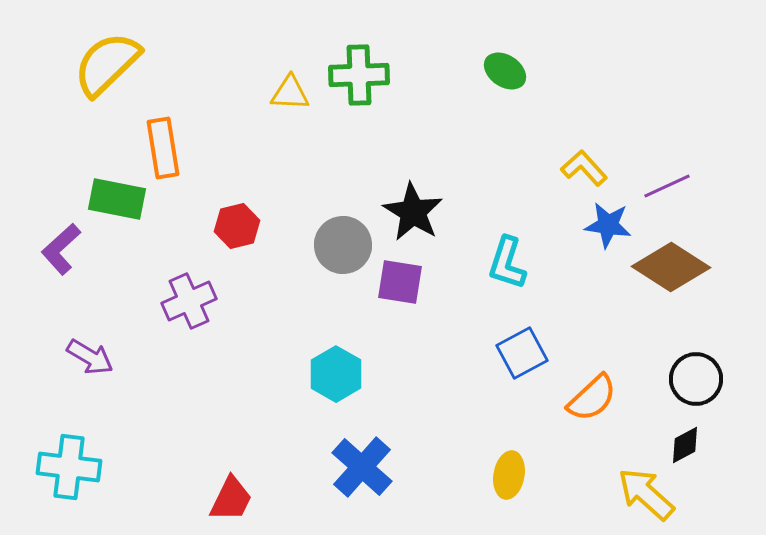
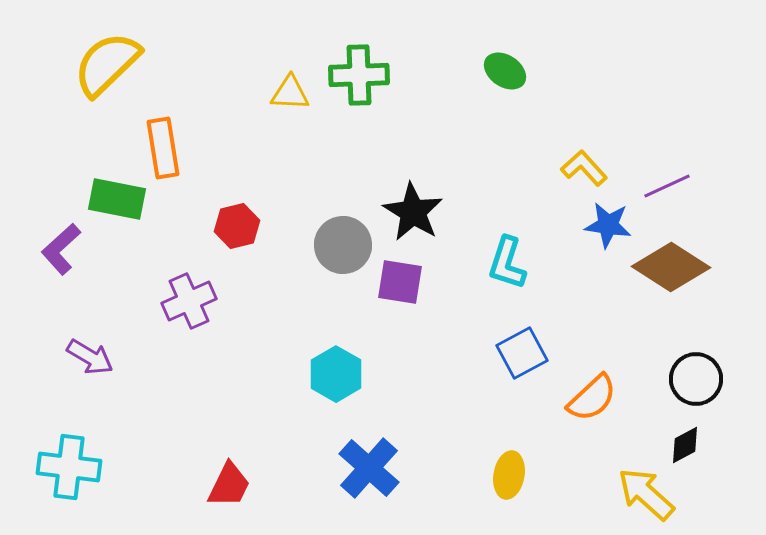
blue cross: moved 7 px right, 1 px down
red trapezoid: moved 2 px left, 14 px up
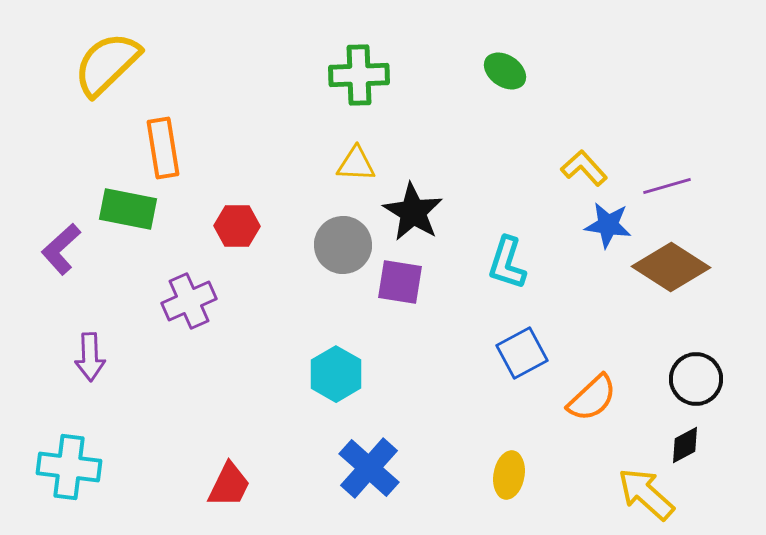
yellow triangle: moved 66 px right, 71 px down
purple line: rotated 9 degrees clockwise
green rectangle: moved 11 px right, 10 px down
red hexagon: rotated 15 degrees clockwise
purple arrow: rotated 57 degrees clockwise
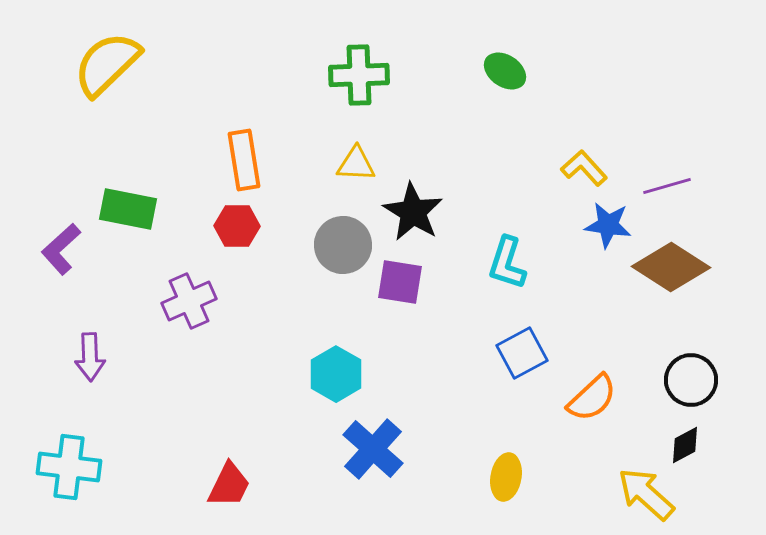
orange rectangle: moved 81 px right, 12 px down
black circle: moved 5 px left, 1 px down
blue cross: moved 4 px right, 19 px up
yellow ellipse: moved 3 px left, 2 px down
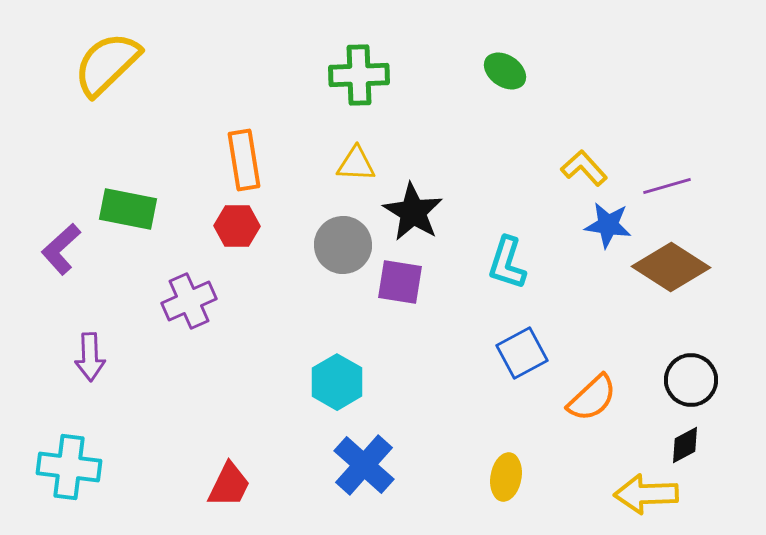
cyan hexagon: moved 1 px right, 8 px down
blue cross: moved 9 px left, 16 px down
yellow arrow: rotated 44 degrees counterclockwise
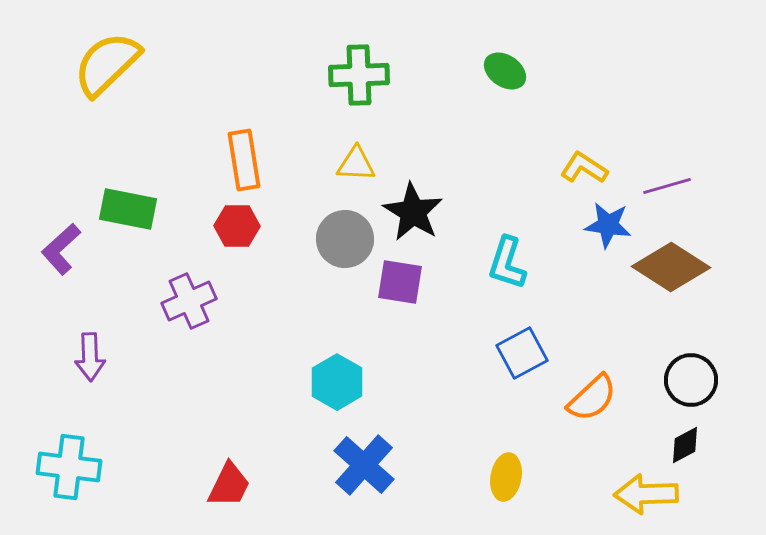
yellow L-shape: rotated 15 degrees counterclockwise
gray circle: moved 2 px right, 6 px up
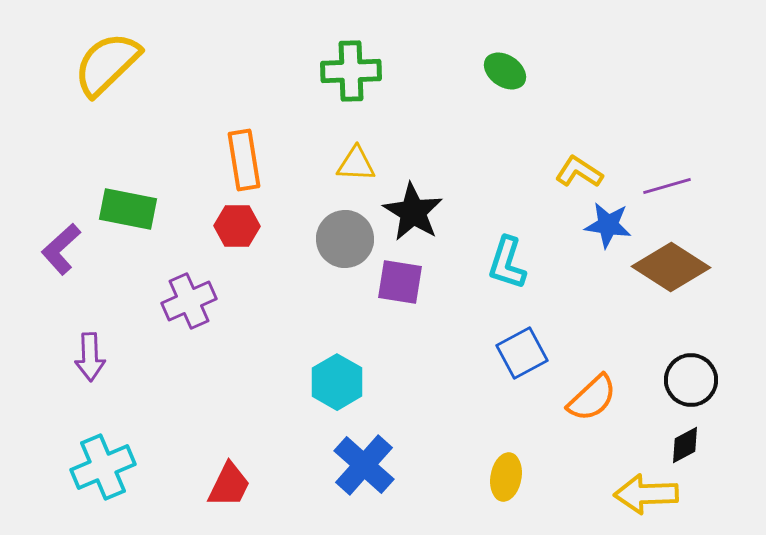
green cross: moved 8 px left, 4 px up
yellow L-shape: moved 5 px left, 4 px down
cyan cross: moved 34 px right; rotated 30 degrees counterclockwise
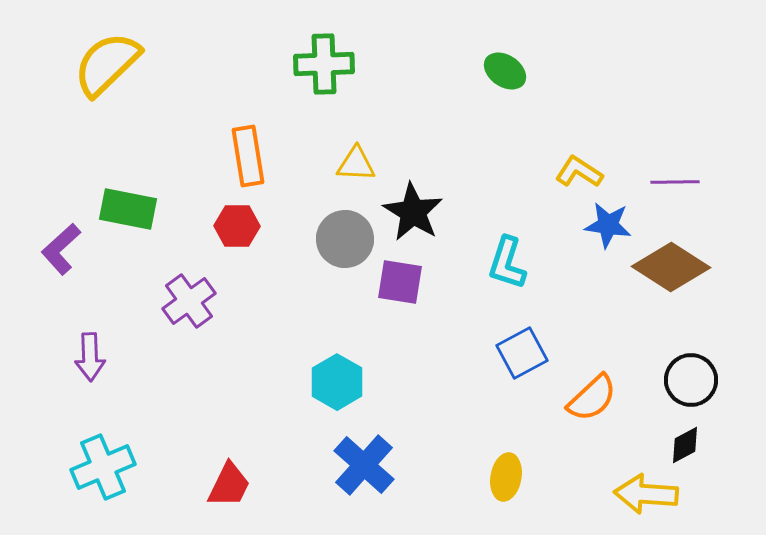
green cross: moved 27 px left, 7 px up
orange rectangle: moved 4 px right, 4 px up
purple line: moved 8 px right, 4 px up; rotated 15 degrees clockwise
purple cross: rotated 12 degrees counterclockwise
yellow arrow: rotated 6 degrees clockwise
